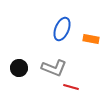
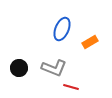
orange rectangle: moved 1 px left, 3 px down; rotated 42 degrees counterclockwise
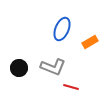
gray L-shape: moved 1 px left, 1 px up
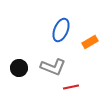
blue ellipse: moved 1 px left, 1 px down
red line: rotated 28 degrees counterclockwise
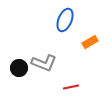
blue ellipse: moved 4 px right, 10 px up
gray L-shape: moved 9 px left, 4 px up
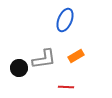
orange rectangle: moved 14 px left, 14 px down
gray L-shape: moved 4 px up; rotated 30 degrees counterclockwise
red line: moved 5 px left; rotated 14 degrees clockwise
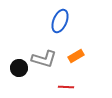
blue ellipse: moved 5 px left, 1 px down
gray L-shape: rotated 25 degrees clockwise
